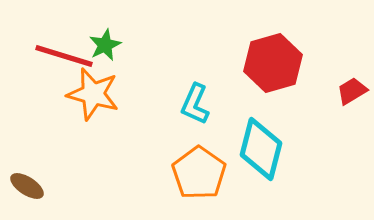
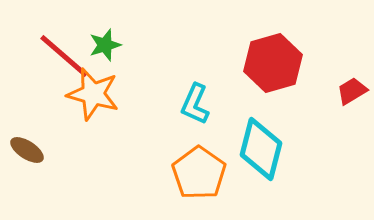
green star: rotated 8 degrees clockwise
red line: rotated 24 degrees clockwise
brown ellipse: moved 36 px up
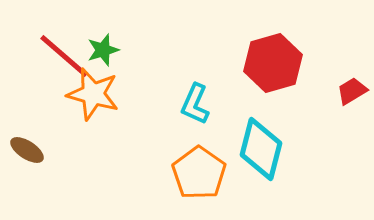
green star: moved 2 px left, 5 px down
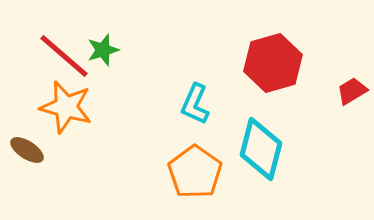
orange star: moved 27 px left, 13 px down
orange pentagon: moved 4 px left, 1 px up
